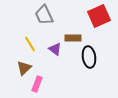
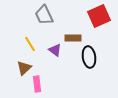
purple triangle: moved 1 px down
pink rectangle: rotated 28 degrees counterclockwise
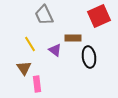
brown triangle: rotated 21 degrees counterclockwise
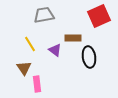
gray trapezoid: rotated 105 degrees clockwise
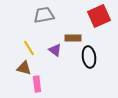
yellow line: moved 1 px left, 4 px down
brown triangle: rotated 42 degrees counterclockwise
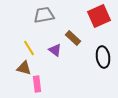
brown rectangle: rotated 42 degrees clockwise
black ellipse: moved 14 px right
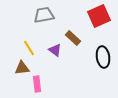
brown triangle: moved 2 px left; rotated 21 degrees counterclockwise
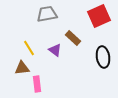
gray trapezoid: moved 3 px right, 1 px up
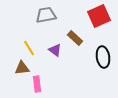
gray trapezoid: moved 1 px left, 1 px down
brown rectangle: moved 2 px right
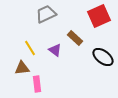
gray trapezoid: moved 1 px up; rotated 15 degrees counterclockwise
yellow line: moved 1 px right
black ellipse: rotated 45 degrees counterclockwise
